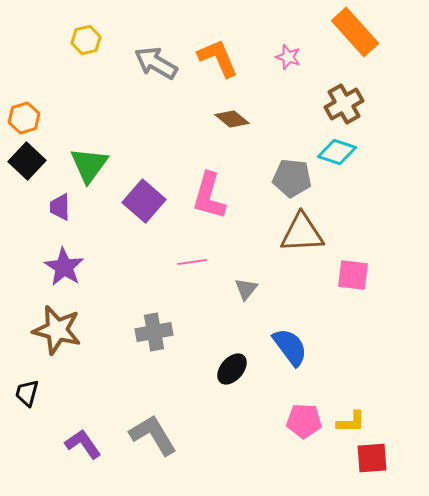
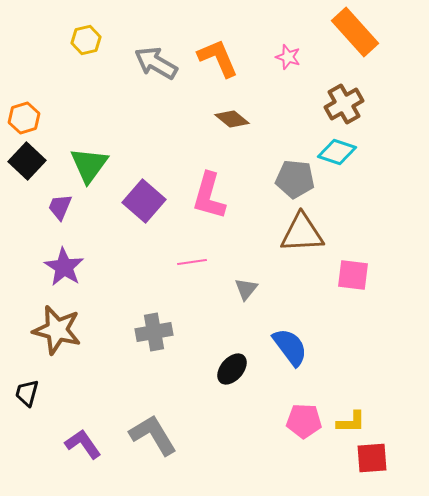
gray pentagon: moved 3 px right, 1 px down
purple trapezoid: rotated 24 degrees clockwise
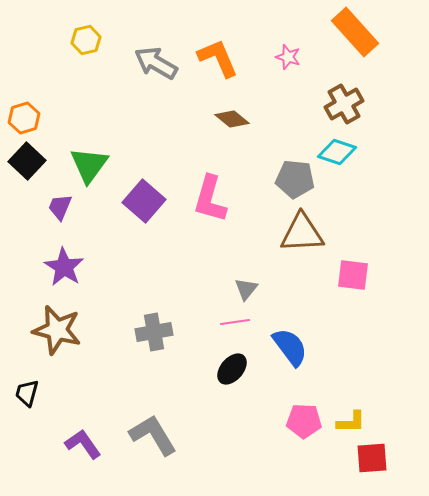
pink L-shape: moved 1 px right, 3 px down
pink line: moved 43 px right, 60 px down
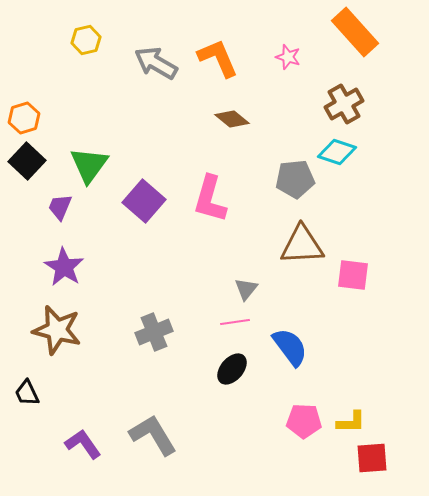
gray pentagon: rotated 12 degrees counterclockwise
brown triangle: moved 12 px down
gray cross: rotated 12 degrees counterclockwise
black trapezoid: rotated 40 degrees counterclockwise
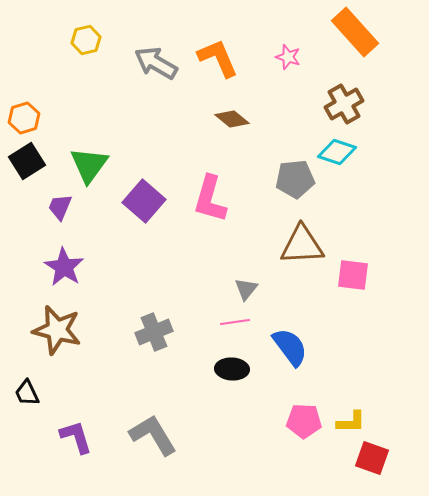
black square: rotated 15 degrees clockwise
black ellipse: rotated 52 degrees clockwise
purple L-shape: moved 7 px left, 7 px up; rotated 18 degrees clockwise
red square: rotated 24 degrees clockwise
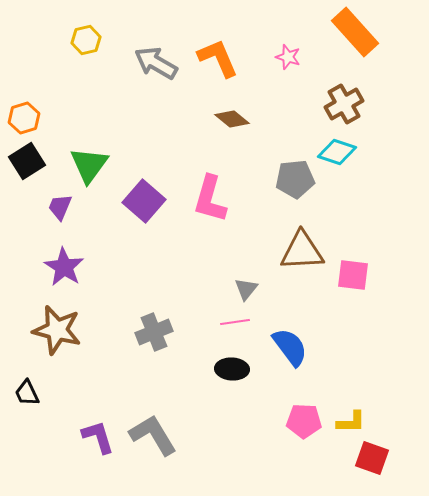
brown triangle: moved 6 px down
purple L-shape: moved 22 px right
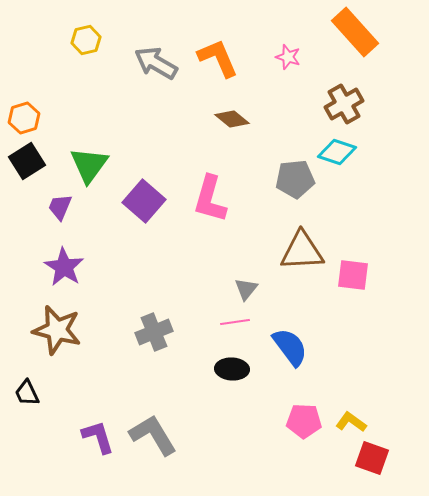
yellow L-shape: rotated 144 degrees counterclockwise
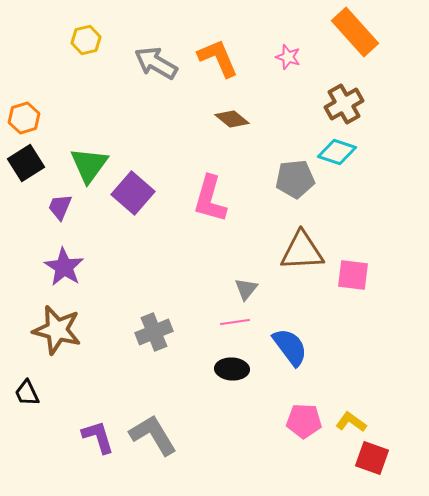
black square: moved 1 px left, 2 px down
purple square: moved 11 px left, 8 px up
